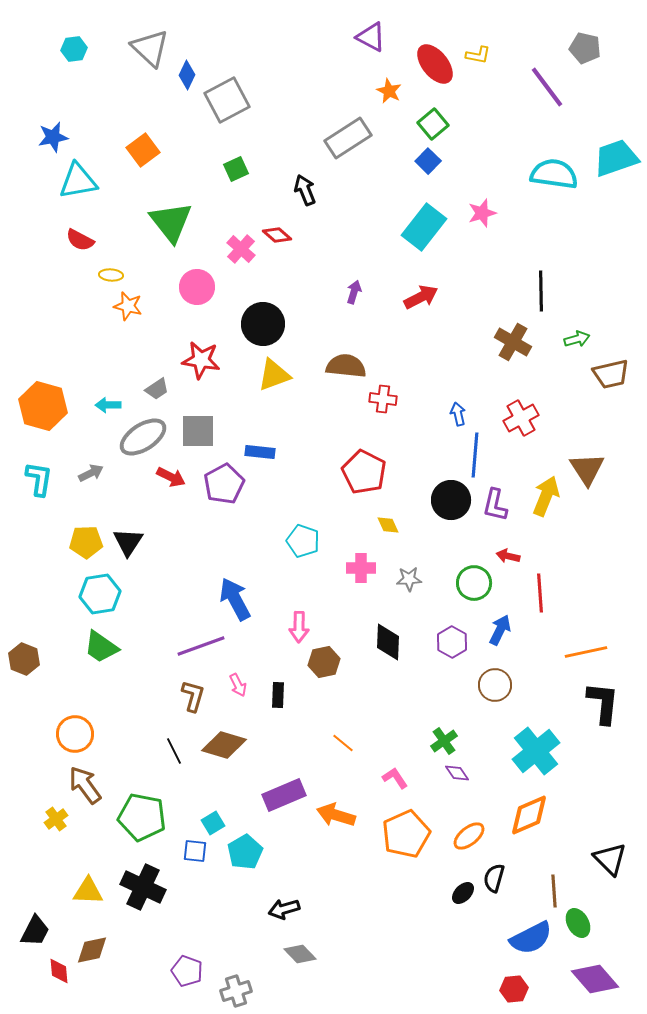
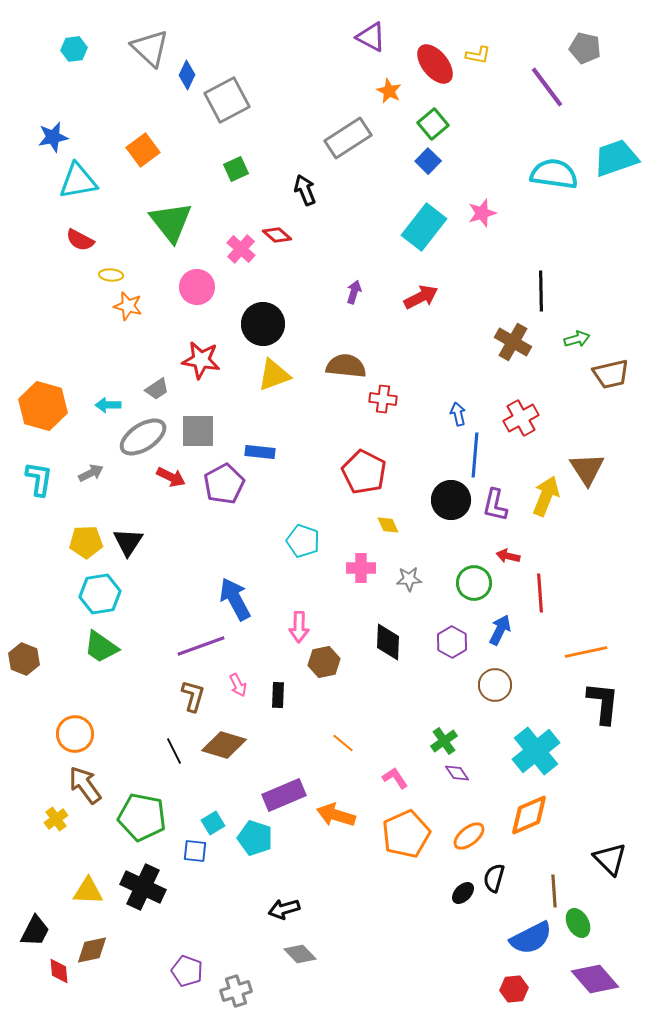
cyan pentagon at (245, 852): moved 10 px right, 14 px up; rotated 24 degrees counterclockwise
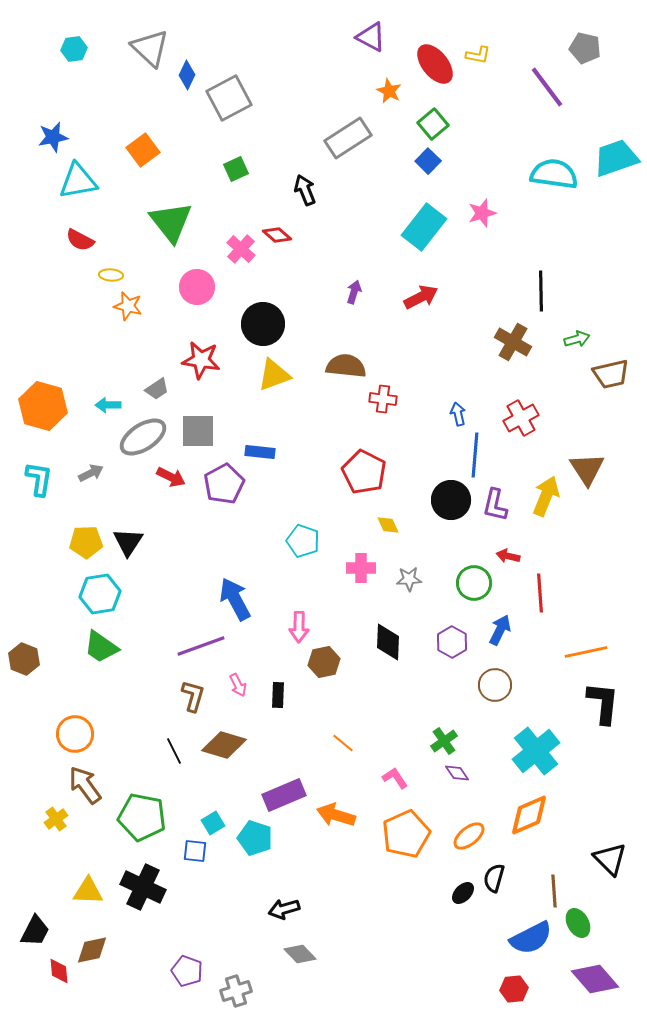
gray square at (227, 100): moved 2 px right, 2 px up
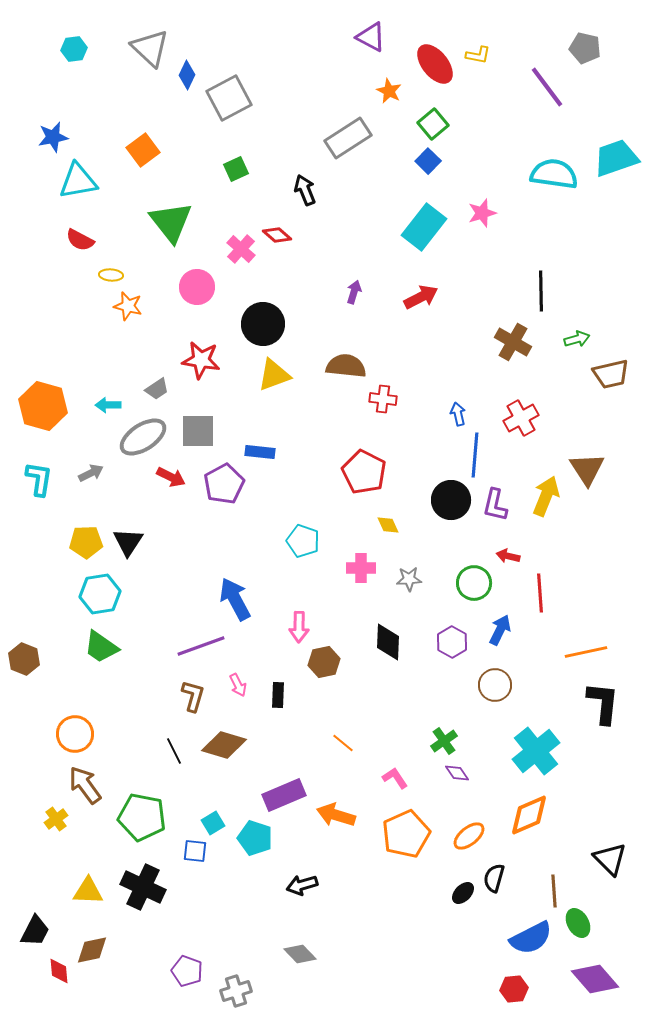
black arrow at (284, 909): moved 18 px right, 24 px up
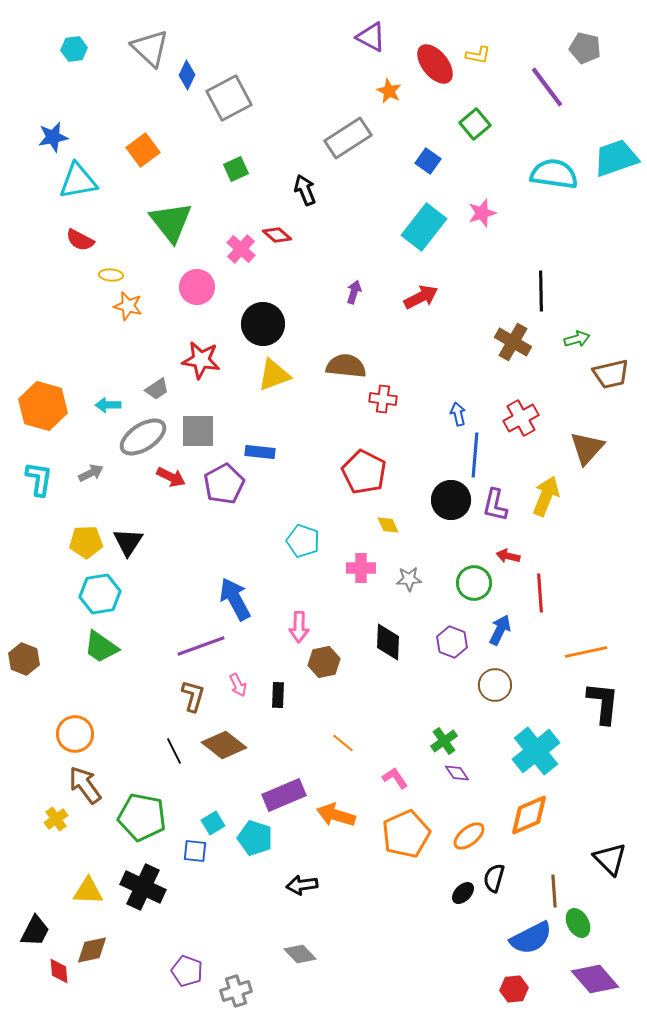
green square at (433, 124): moved 42 px right
blue square at (428, 161): rotated 10 degrees counterclockwise
brown triangle at (587, 469): moved 21 px up; rotated 15 degrees clockwise
purple hexagon at (452, 642): rotated 8 degrees counterclockwise
brown diamond at (224, 745): rotated 21 degrees clockwise
black arrow at (302, 885): rotated 8 degrees clockwise
